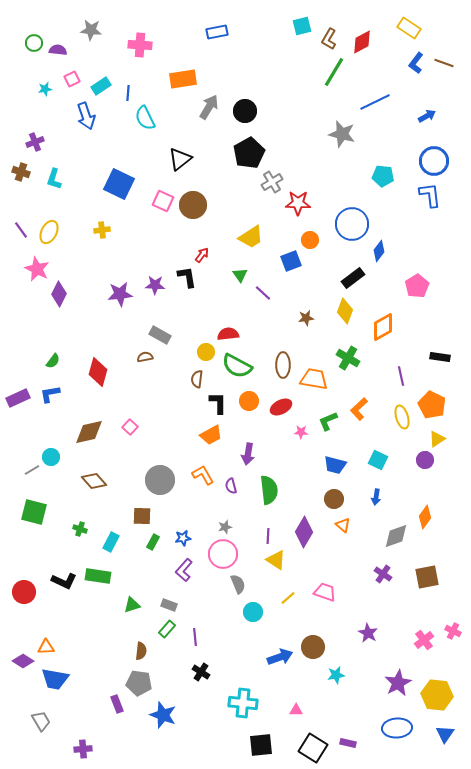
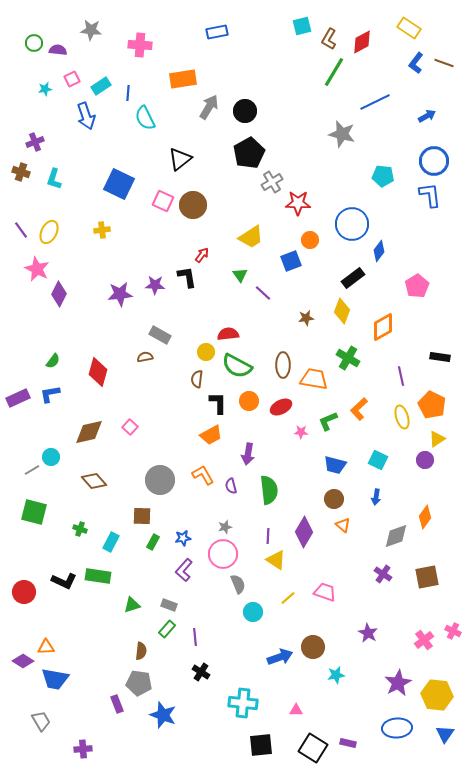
yellow diamond at (345, 311): moved 3 px left
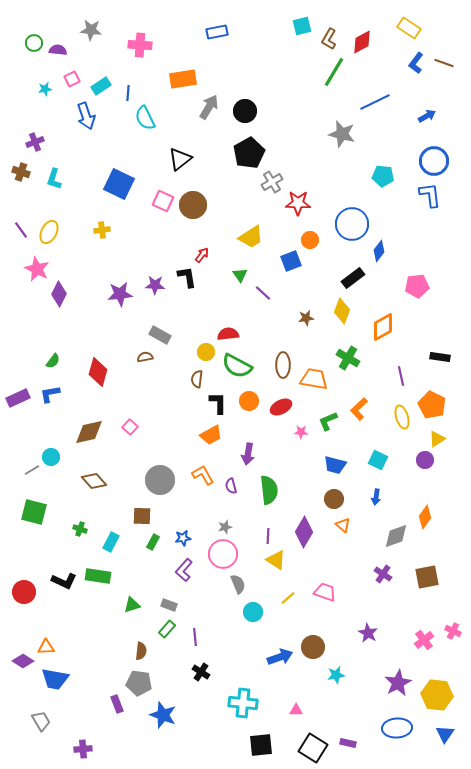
pink pentagon at (417, 286): rotated 25 degrees clockwise
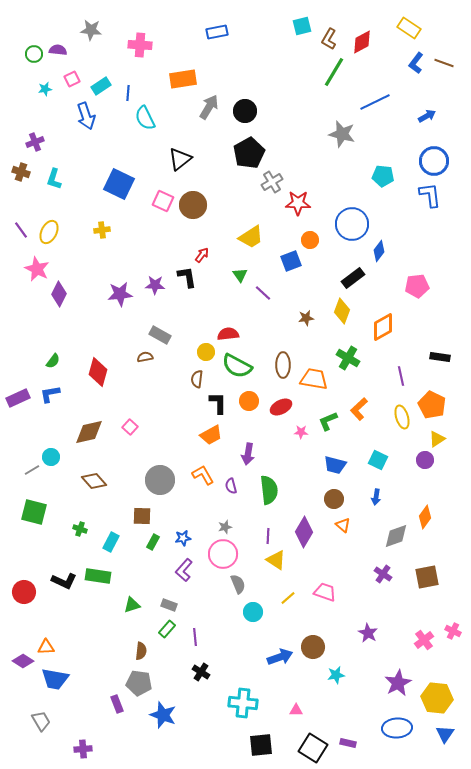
green circle at (34, 43): moved 11 px down
yellow hexagon at (437, 695): moved 3 px down
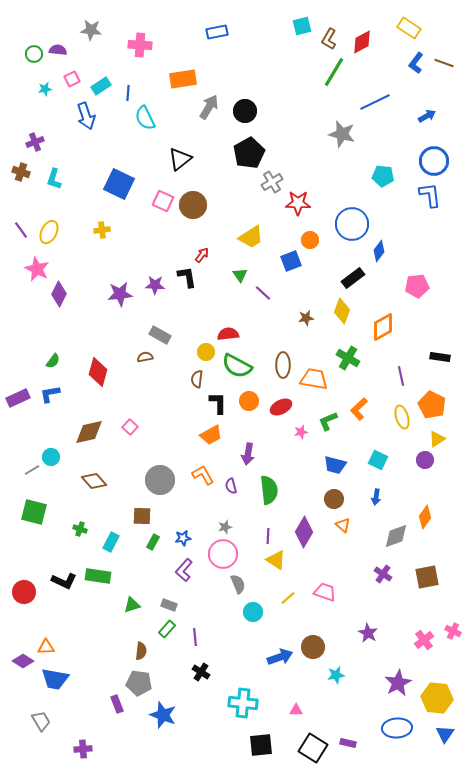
pink star at (301, 432): rotated 16 degrees counterclockwise
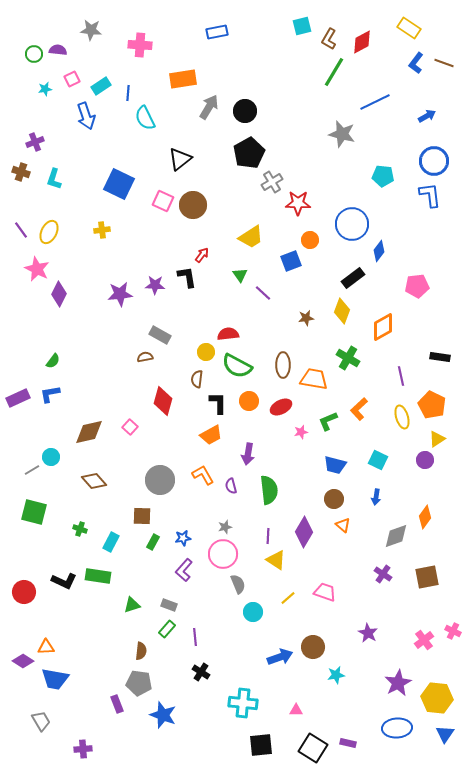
red diamond at (98, 372): moved 65 px right, 29 px down
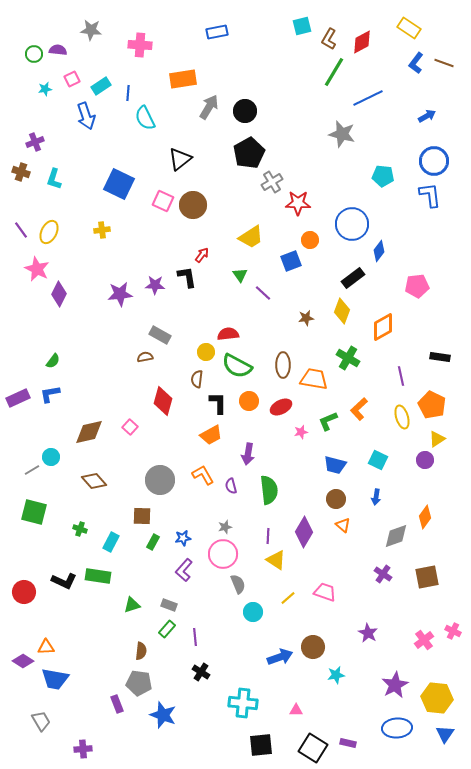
blue line at (375, 102): moved 7 px left, 4 px up
brown circle at (334, 499): moved 2 px right
purple star at (398, 683): moved 3 px left, 2 px down
